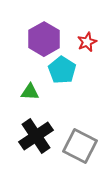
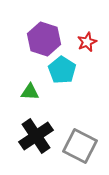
purple hexagon: rotated 12 degrees counterclockwise
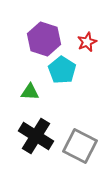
black cross: rotated 24 degrees counterclockwise
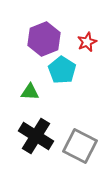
purple hexagon: rotated 20 degrees clockwise
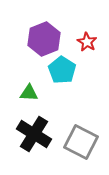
red star: rotated 18 degrees counterclockwise
green triangle: moved 1 px left, 1 px down
black cross: moved 2 px left, 2 px up
gray square: moved 1 px right, 4 px up
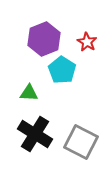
black cross: moved 1 px right
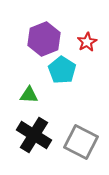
red star: rotated 12 degrees clockwise
green triangle: moved 2 px down
black cross: moved 1 px left, 1 px down
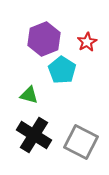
green triangle: rotated 12 degrees clockwise
